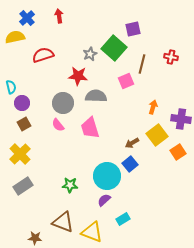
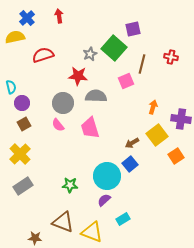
orange square: moved 2 px left, 4 px down
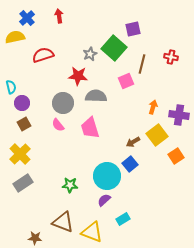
purple cross: moved 2 px left, 4 px up
brown arrow: moved 1 px right, 1 px up
gray rectangle: moved 3 px up
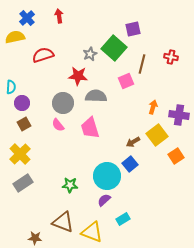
cyan semicircle: rotated 16 degrees clockwise
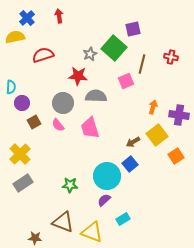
brown square: moved 10 px right, 2 px up
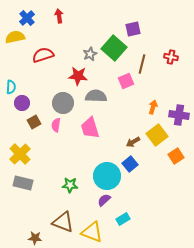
pink semicircle: moved 2 px left; rotated 48 degrees clockwise
gray rectangle: rotated 48 degrees clockwise
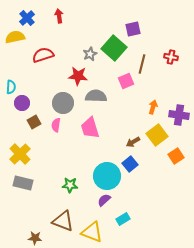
brown triangle: moved 1 px up
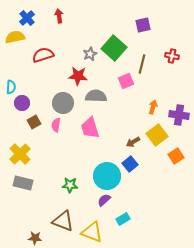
purple square: moved 10 px right, 4 px up
red cross: moved 1 px right, 1 px up
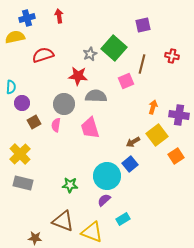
blue cross: rotated 28 degrees clockwise
gray circle: moved 1 px right, 1 px down
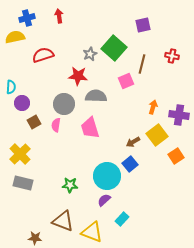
cyan rectangle: moved 1 px left; rotated 16 degrees counterclockwise
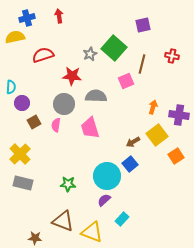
red star: moved 6 px left
green star: moved 2 px left, 1 px up
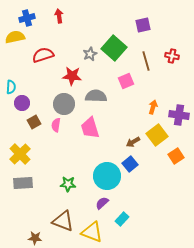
brown line: moved 4 px right, 3 px up; rotated 30 degrees counterclockwise
gray rectangle: rotated 18 degrees counterclockwise
purple semicircle: moved 2 px left, 3 px down
